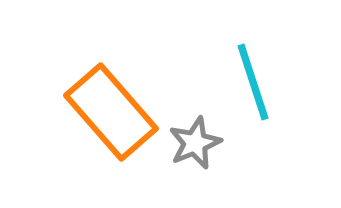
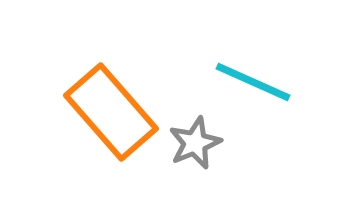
cyan line: rotated 48 degrees counterclockwise
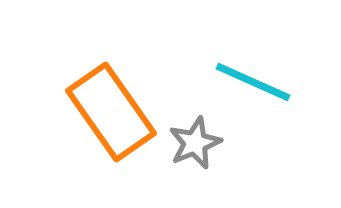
orange rectangle: rotated 6 degrees clockwise
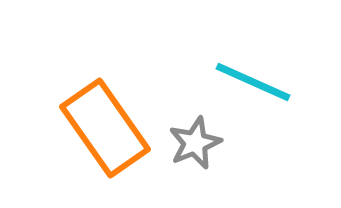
orange rectangle: moved 6 px left, 16 px down
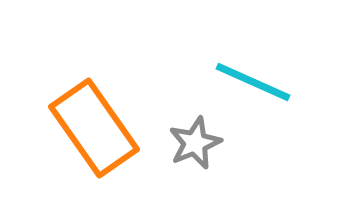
orange rectangle: moved 11 px left
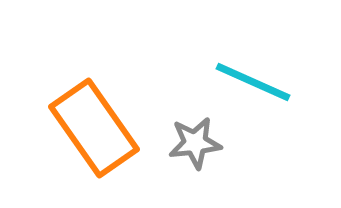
gray star: rotated 16 degrees clockwise
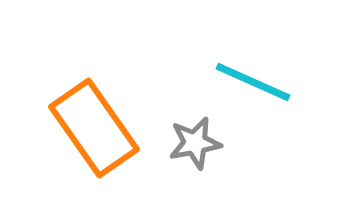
gray star: rotated 4 degrees counterclockwise
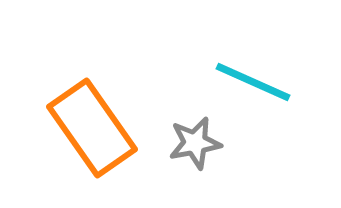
orange rectangle: moved 2 px left
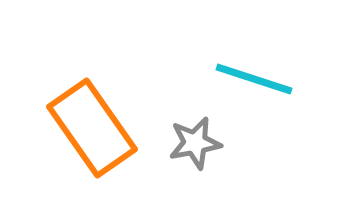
cyan line: moved 1 px right, 3 px up; rotated 6 degrees counterclockwise
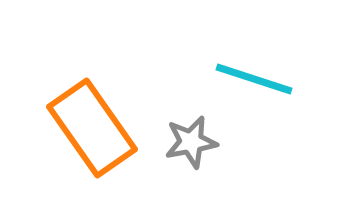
gray star: moved 4 px left, 1 px up
